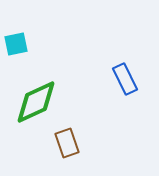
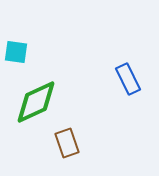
cyan square: moved 8 px down; rotated 20 degrees clockwise
blue rectangle: moved 3 px right
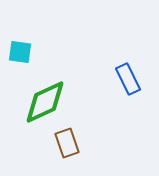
cyan square: moved 4 px right
green diamond: moved 9 px right
